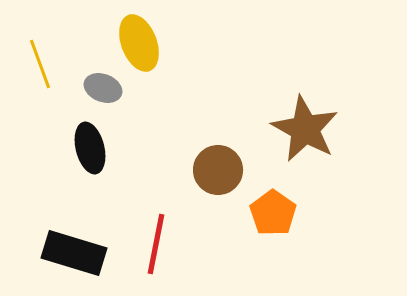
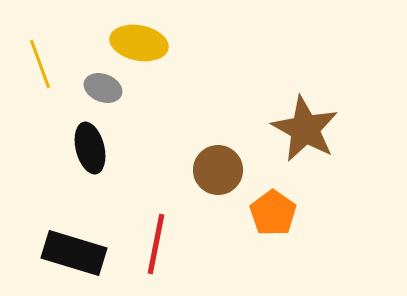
yellow ellipse: rotated 58 degrees counterclockwise
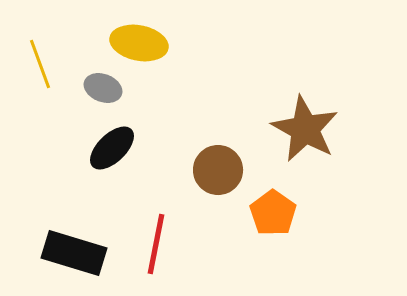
black ellipse: moved 22 px right; rotated 60 degrees clockwise
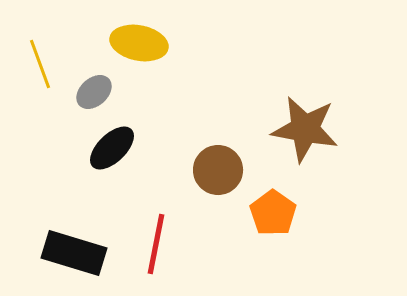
gray ellipse: moved 9 px left, 4 px down; rotated 63 degrees counterclockwise
brown star: rotated 18 degrees counterclockwise
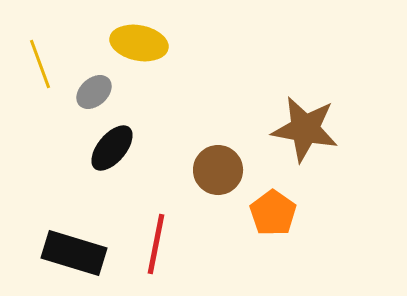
black ellipse: rotated 6 degrees counterclockwise
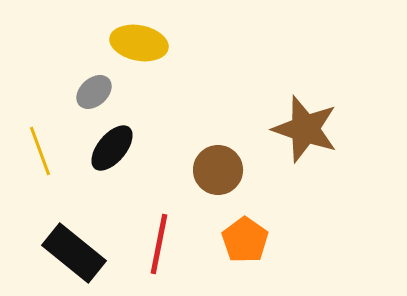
yellow line: moved 87 px down
brown star: rotated 8 degrees clockwise
orange pentagon: moved 28 px left, 27 px down
red line: moved 3 px right
black rectangle: rotated 22 degrees clockwise
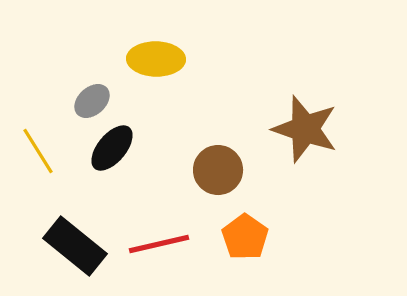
yellow ellipse: moved 17 px right, 16 px down; rotated 10 degrees counterclockwise
gray ellipse: moved 2 px left, 9 px down
yellow line: moved 2 px left; rotated 12 degrees counterclockwise
orange pentagon: moved 3 px up
red line: rotated 66 degrees clockwise
black rectangle: moved 1 px right, 7 px up
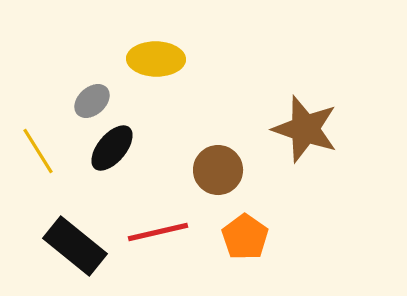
red line: moved 1 px left, 12 px up
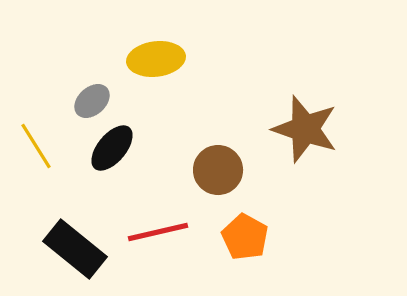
yellow ellipse: rotated 8 degrees counterclockwise
yellow line: moved 2 px left, 5 px up
orange pentagon: rotated 6 degrees counterclockwise
black rectangle: moved 3 px down
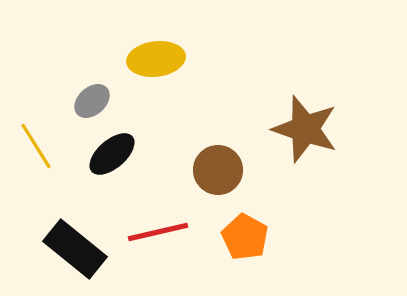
black ellipse: moved 6 px down; rotated 9 degrees clockwise
